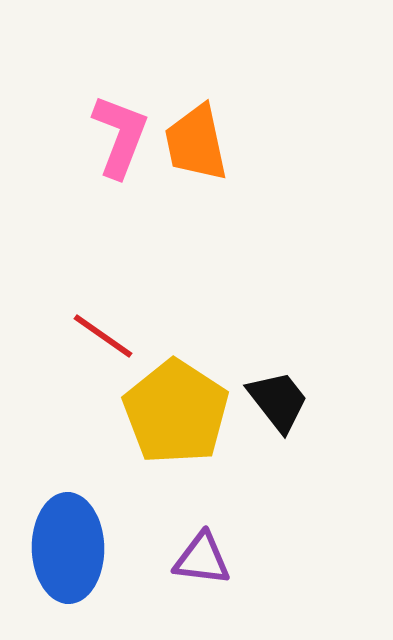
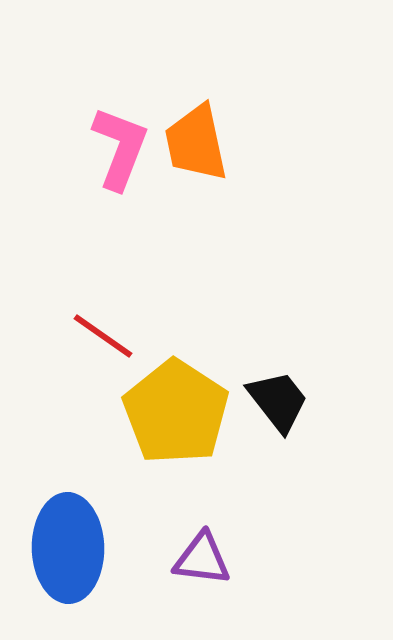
pink L-shape: moved 12 px down
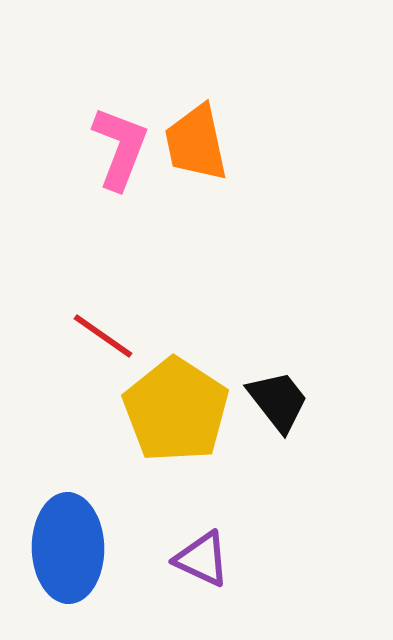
yellow pentagon: moved 2 px up
purple triangle: rotated 18 degrees clockwise
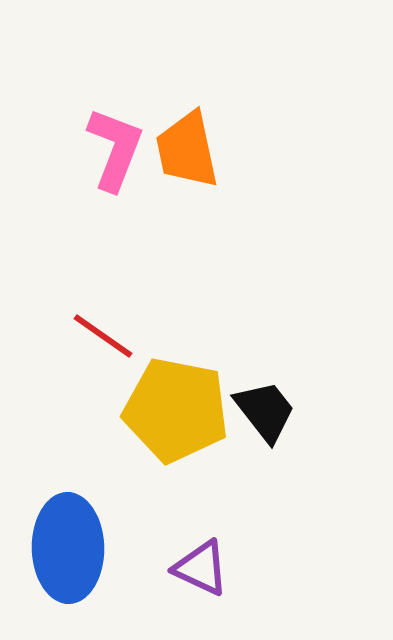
orange trapezoid: moved 9 px left, 7 px down
pink L-shape: moved 5 px left, 1 px down
black trapezoid: moved 13 px left, 10 px down
yellow pentagon: rotated 22 degrees counterclockwise
purple triangle: moved 1 px left, 9 px down
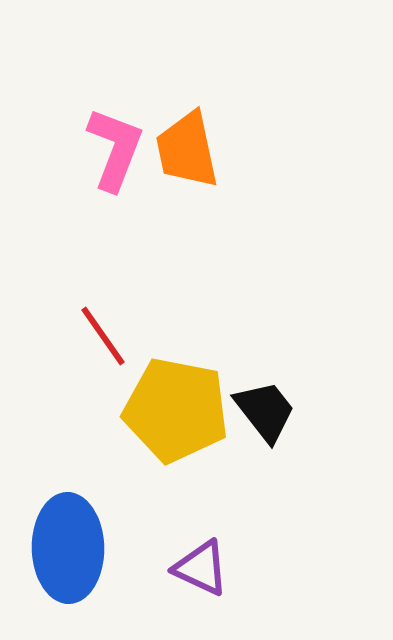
red line: rotated 20 degrees clockwise
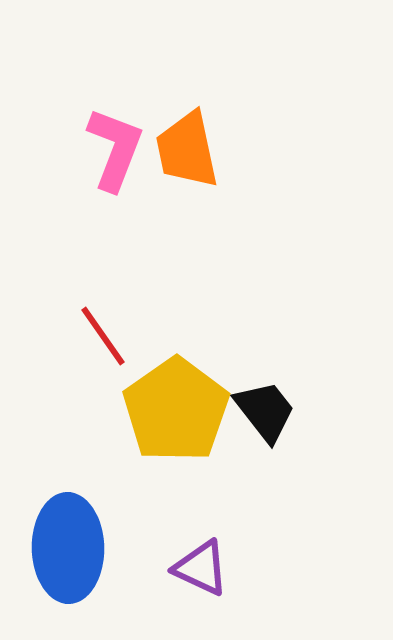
yellow pentagon: rotated 26 degrees clockwise
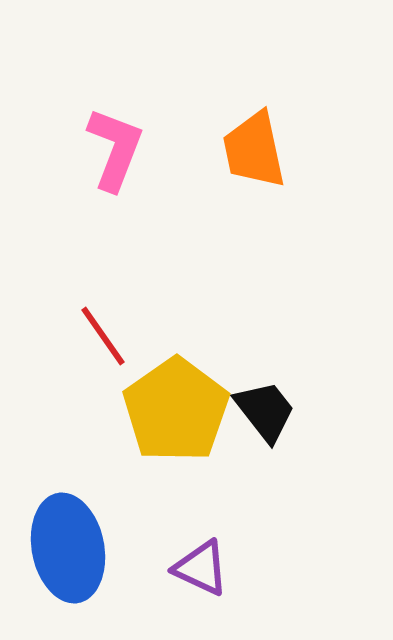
orange trapezoid: moved 67 px right
blue ellipse: rotated 10 degrees counterclockwise
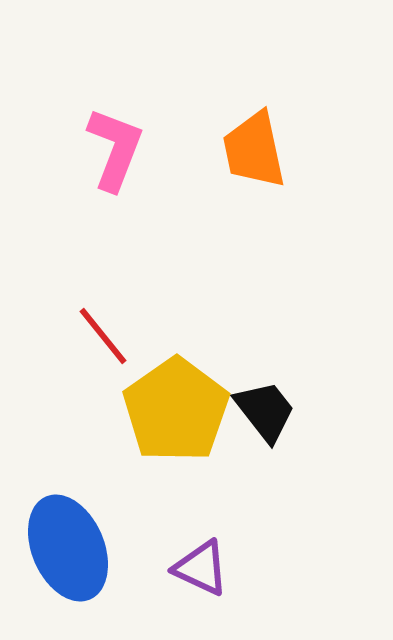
red line: rotated 4 degrees counterclockwise
blue ellipse: rotated 12 degrees counterclockwise
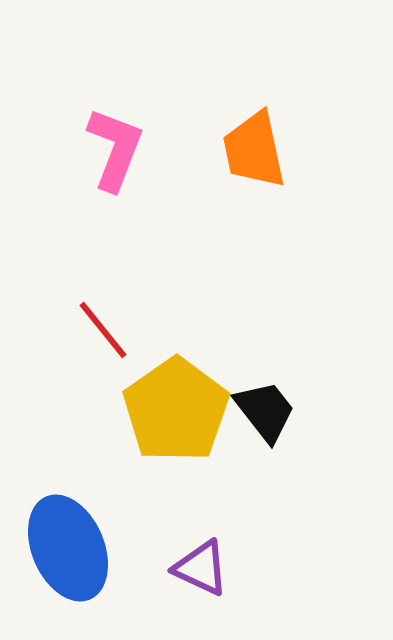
red line: moved 6 px up
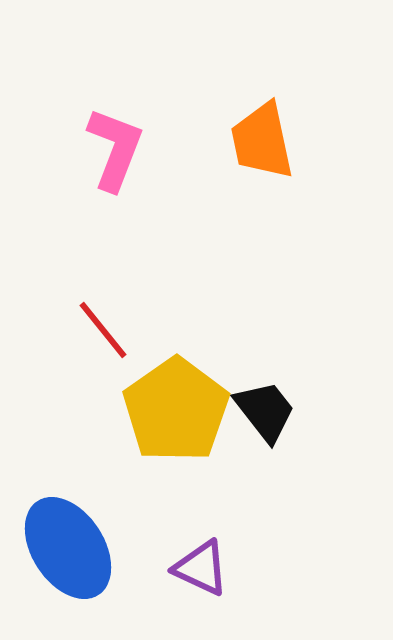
orange trapezoid: moved 8 px right, 9 px up
blue ellipse: rotated 10 degrees counterclockwise
